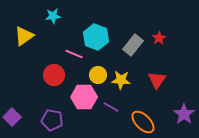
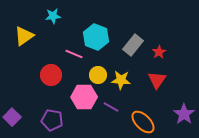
red star: moved 14 px down
red circle: moved 3 px left
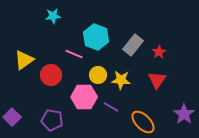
yellow triangle: moved 24 px down
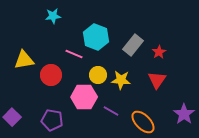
yellow triangle: rotated 25 degrees clockwise
purple line: moved 4 px down
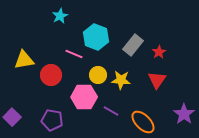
cyan star: moved 7 px right; rotated 21 degrees counterclockwise
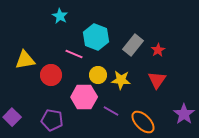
cyan star: rotated 14 degrees counterclockwise
red star: moved 1 px left, 2 px up
yellow triangle: moved 1 px right
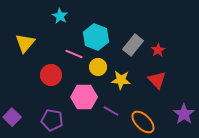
yellow triangle: moved 17 px up; rotated 40 degrees counterclockwise
yellow circle: moved 8 px up
red triangle: rotated 18 degrees counterclockwise
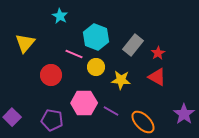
red star: moved 3 px down
yellow circle: moved 2 px left
red triangle: moved 3 px up; rotated 18 degrees counterclockwise
pink hexagon: moved 6 px down
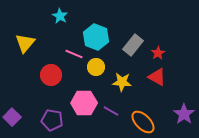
yellow star: moved 1 px right, 2 px down
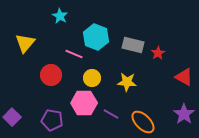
gray rectangle: rotated 65 degrees clockwise
yellow circle: moved 4 px left, 11 px down
red triangle: moved 27 px right
yellow star: moved 5 px right
purple line: moved 3 px down
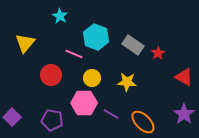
gray rectangle: rotated 20 degrees clockwise
